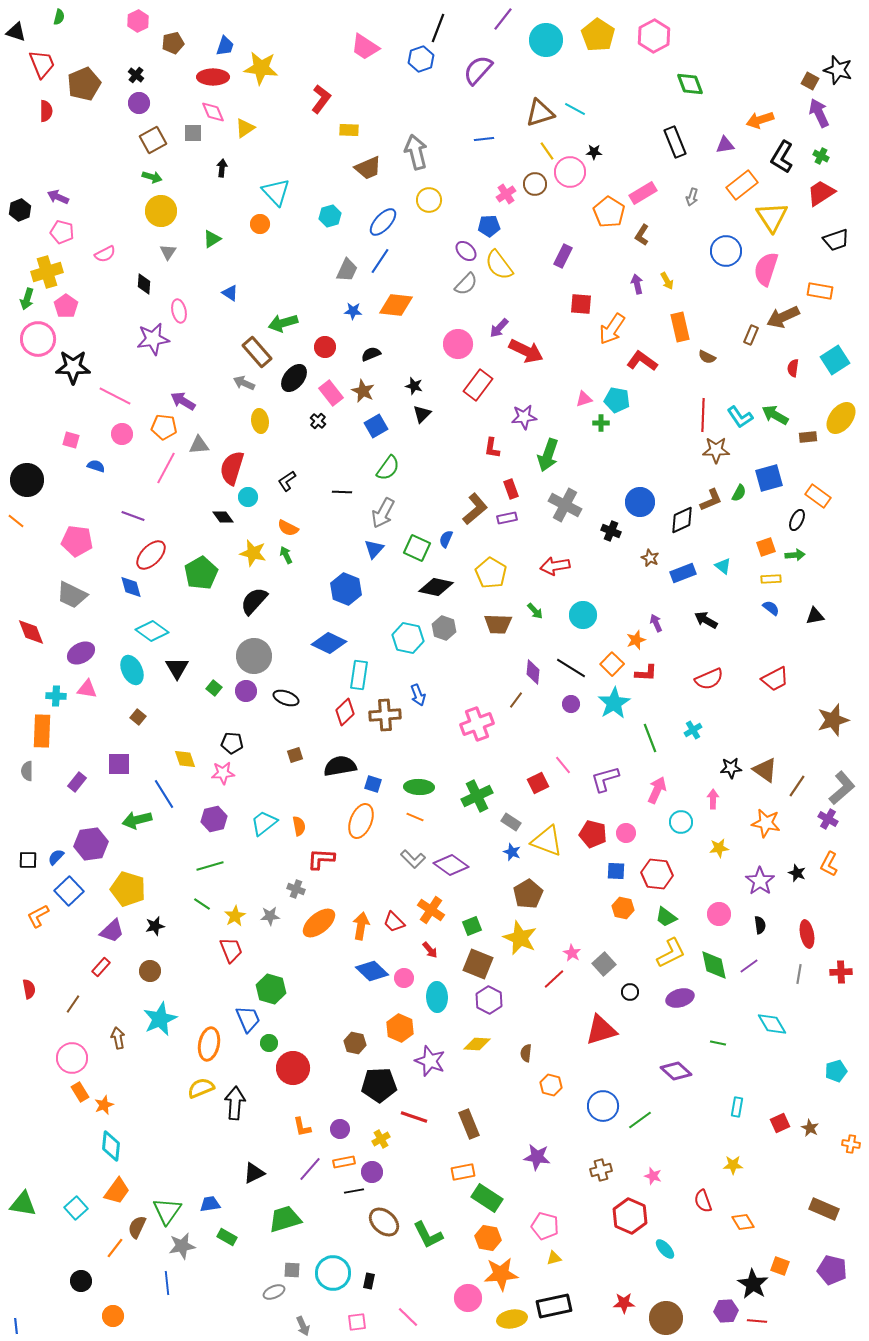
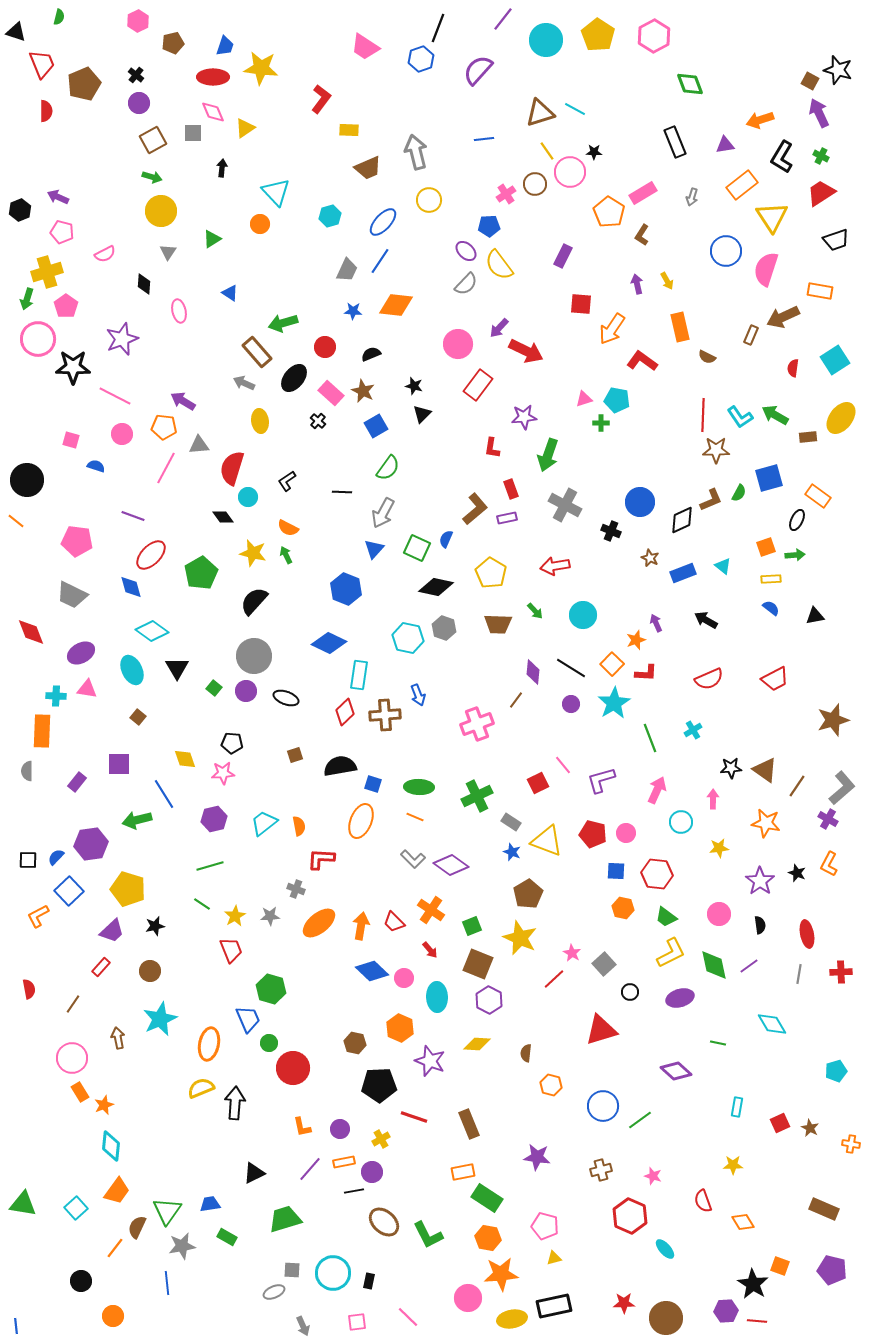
purple star at (153, 339): moved 31 px left; rotated 12 degrees counterclockwise
pink rectangle at (331, 393): rotated 10 degrees counterclockwise
purple L-shape at (605, 779): moved 4 px left, 1 px down
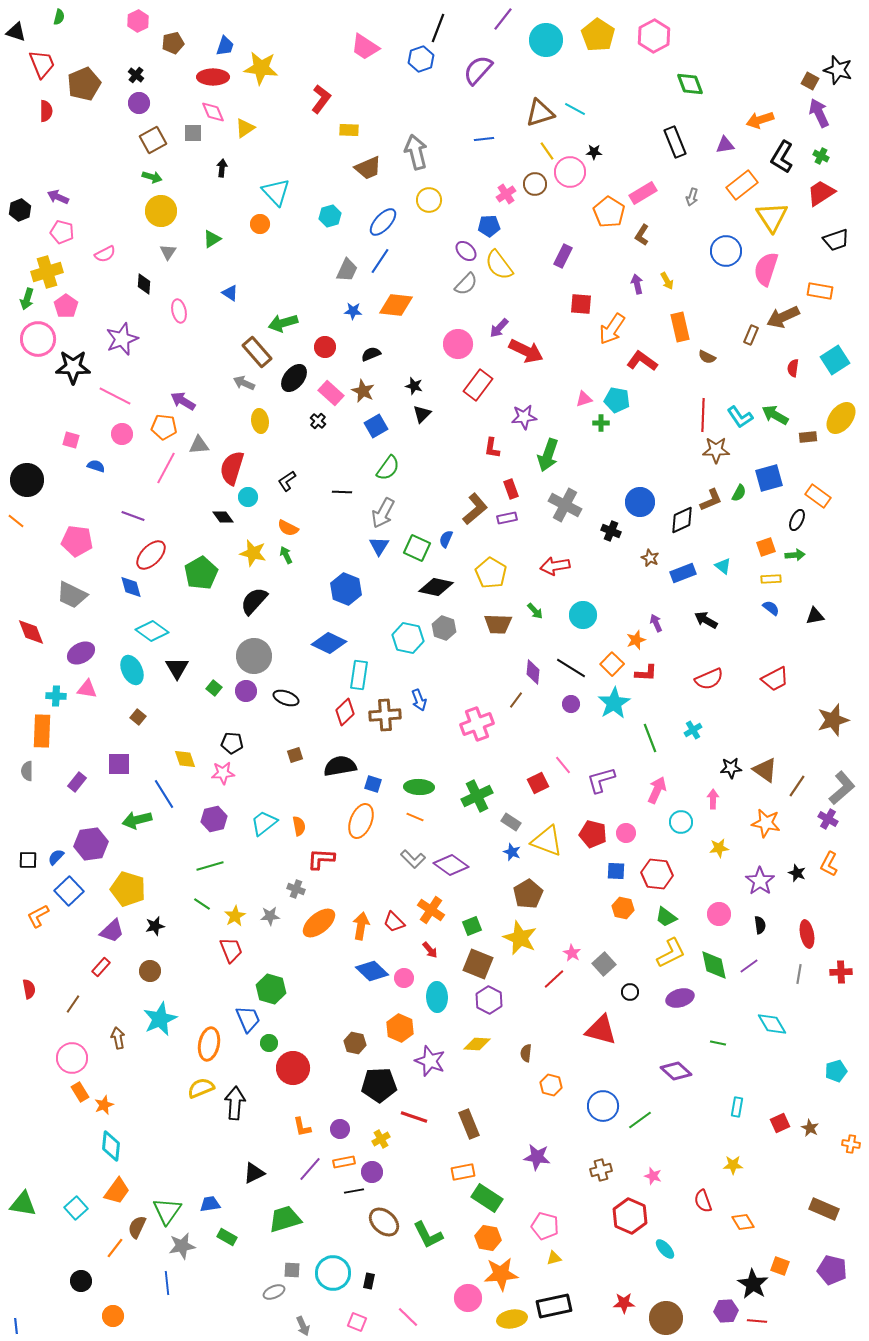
blue triangle at (374, 549): moved 5 px right, 3 px up; rotated 10 degrees counterclockwise
blue arrow at (418, 695): moved 1 px right, 5 px down
red triangle at (601, 1030): rotated 32 degrees clockwise
pink square at (357, 1322): rotated 30 degrees clockwise
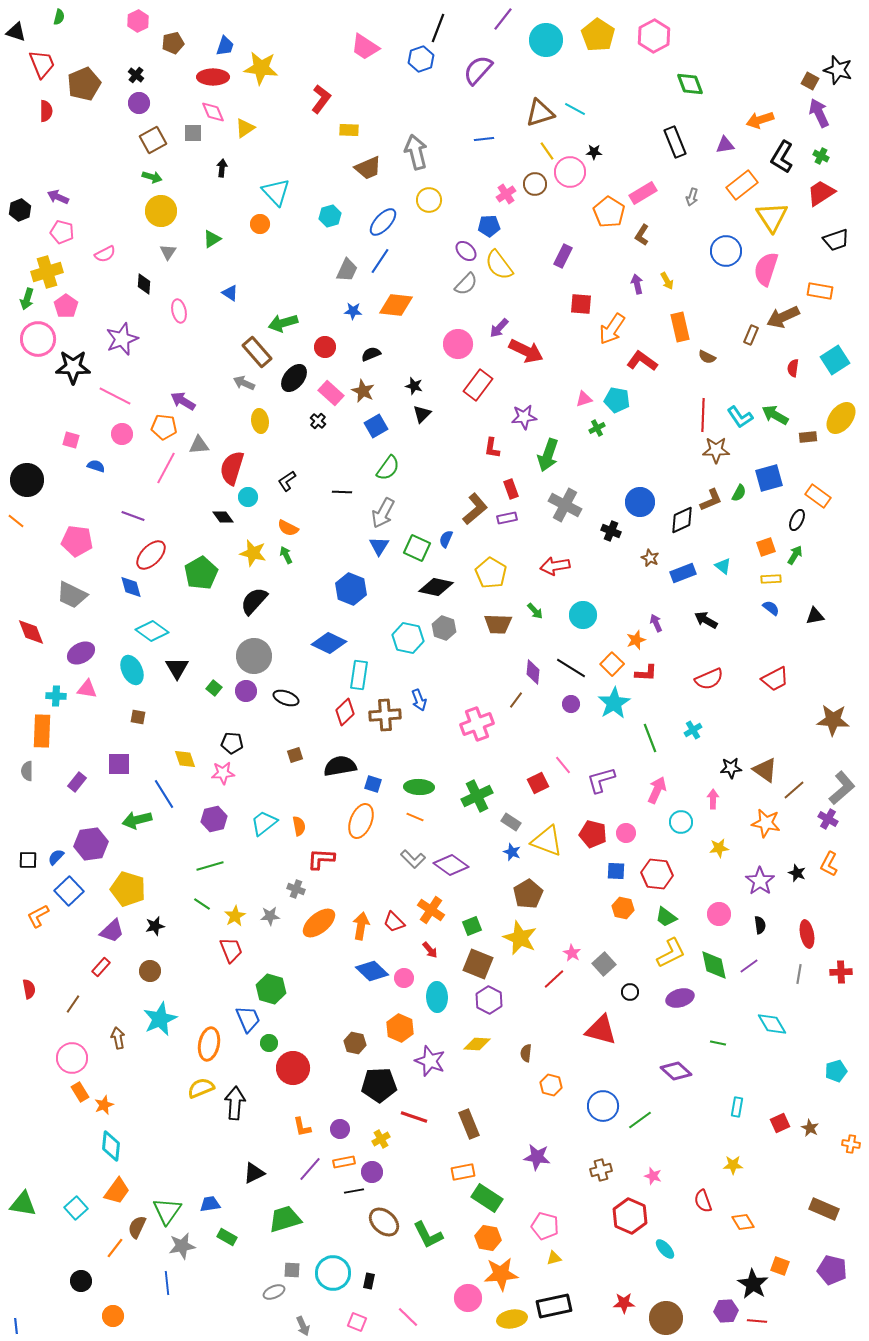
green cross at (601, 423): moved 4 px left, 5 px down; rotated 28 degrees counterclockwise
green arrow at (795, 555): rotated 54 degrees counterclockwise
blue hexagon at (346, 589): moved 5 px right
brown square at (138, 717): rotated 28 degrees counterclockwise
brown star at (833, 720): rotated 20 degrees clockwise
brown line at (797, 786): moved 3 px left, 4 px down; rotated 15 degrees clockwise
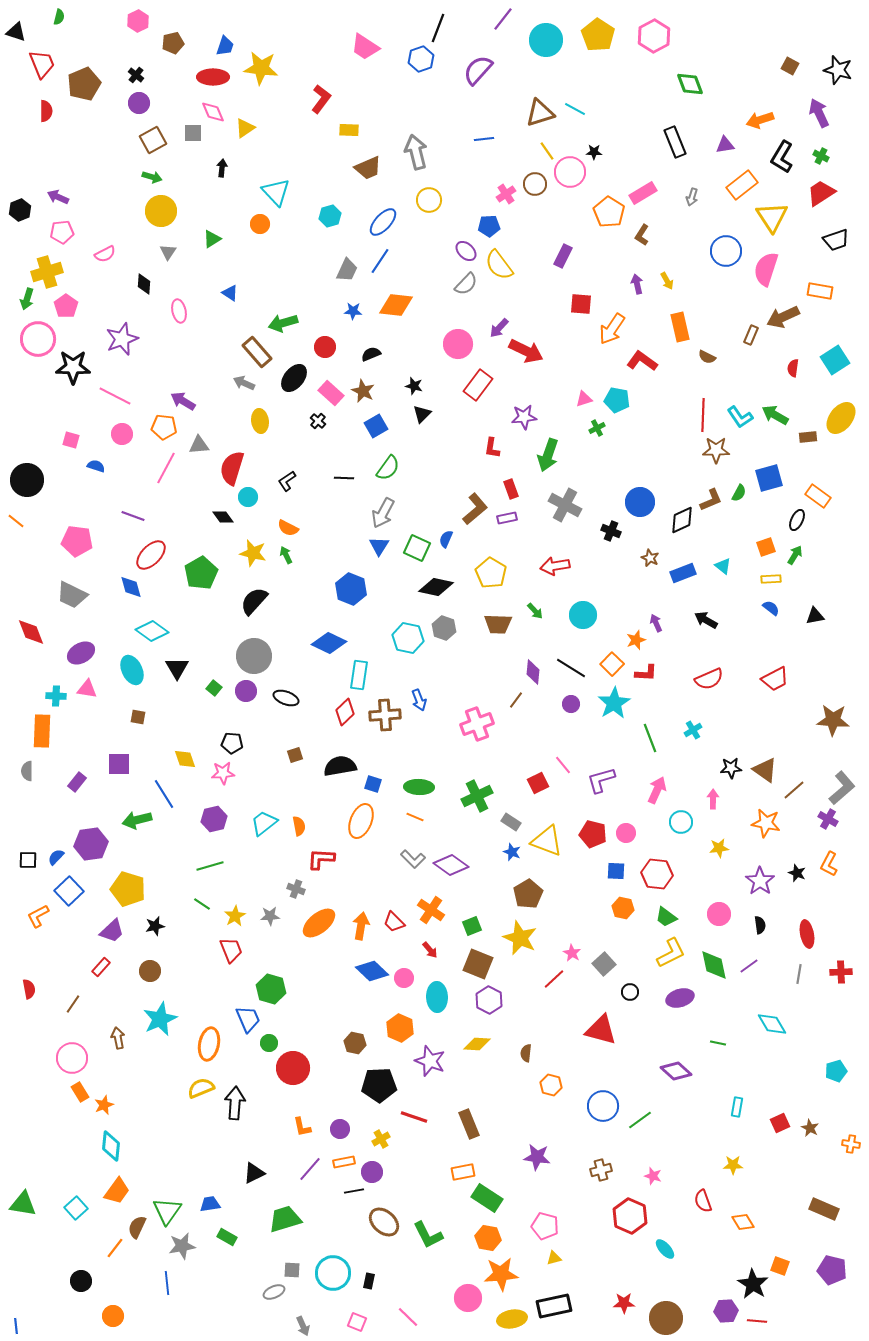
brown square at (810, 81): moved 20 px left, 15 px up
pink pentagon at (62, 232): rotated 20 degrees counterclockwise
black line at (342, 492): moved 2 px right, 14 px up
